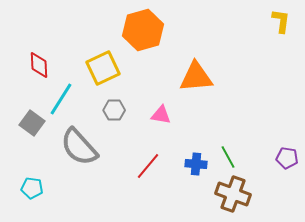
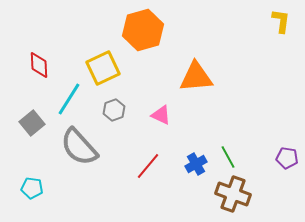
cyan line: moved 8 px right
gray hexagon: rotated 20 degrees counterclockwise
pink triangle: rotated 15 degrees clockwise
gray square: rotated 15 degrees clockwise
blue cross: rotated 35 degrees counterclockwise
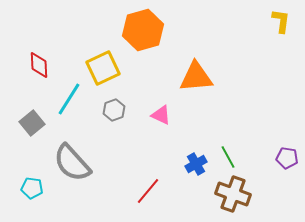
gray semicircle: moved 7 px left, 16 px down
red line: moved 25 px down
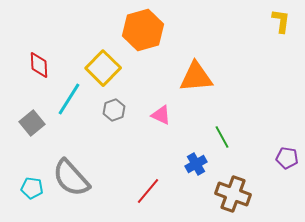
yellow square: rotated 20 degrees counterclockwise
green line: moved 6 px left, 20 px up
gray semicircle: moved 1 px left, 15 px down
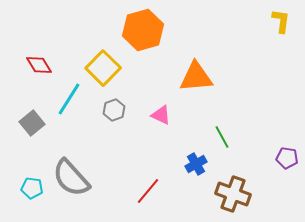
red diamond: rotated 28 degrees counterclockwise
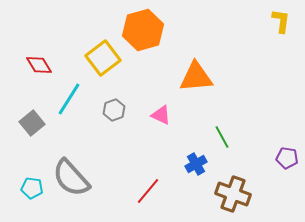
yellow square: moved 10 px up; rotated 8 degrees clockwise
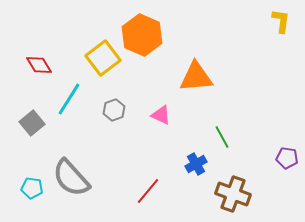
orange hexagon: moved 1 px left, 5 px down; rotated 21 degrees counterclockwise
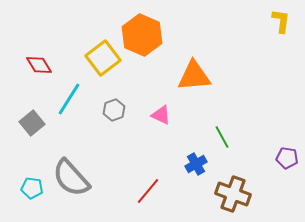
orange triangle: moved 2 px left, 1 px up
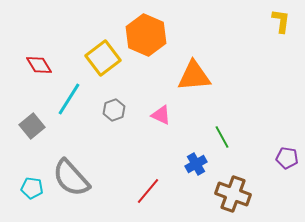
orange hexagon: moved 4 px right
gray square: moved 3 px down
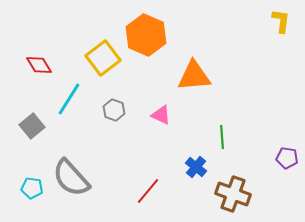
gray hexagon: rotated 20 degrees counterclockwise
green line: rotated 25 degrees clockwise
blue cross: moved 3 px down; rotated 20 degrees counterclockwise
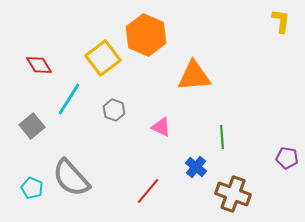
pink triangle: moved 12 px down
cyan pentagon: rotated 15 degrees clockwise
